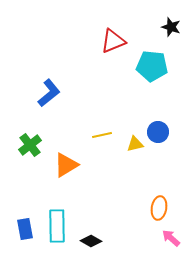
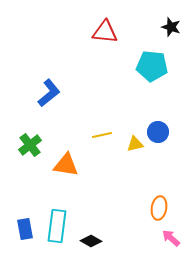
red triangle: moved 8 px left, 9 px up; rotated 28 degrees clockwise
orange triangle: rotated 40 degrees clockwise
cyan rectangle: rotated 8 degrees clockwise
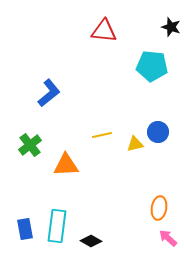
red triangle: moved 1 px left, 1 px up
orange triangle: rotated 12 degrees counterclockwise
pink arrow: moved 3 px left
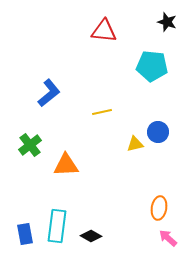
black star: moved 4 px left, 5 px up
yellow line: moved 23 px up
blue rectangle: moved 5 px down
black diamond: moved 5 px up
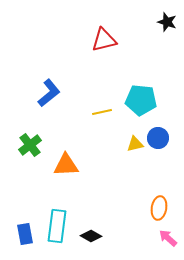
red triangle: moved 9 px down; rotated 20 degrees counterclockwise
cyan pentagon: moved 11 px left, 34 px down
blue circle: moved 6 px down
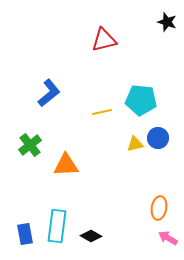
pink arrow: rotated 12 degrees counterclockwise
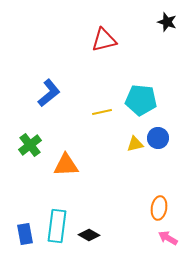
black diamond: moved 2 px left, 1 px up
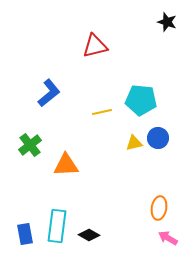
red triangle: moved 9 px left, 6 px down
yellow triangle: moved 1 px left, 1 px up
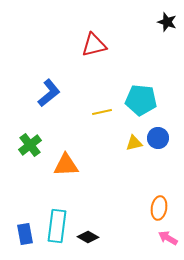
red triangle: moved 1 px left, 1 px up
black diamond: moved 1 px left, 2 px down
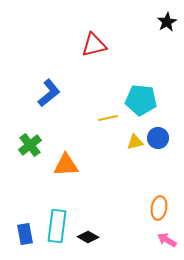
black star: rotated 24 degrees clockwise
yellow line: moved 6 px right, 6 px down
yellow triangle: moved 1 px right, 1 px up
pink arrow: moved 1 px left, 2 px down
